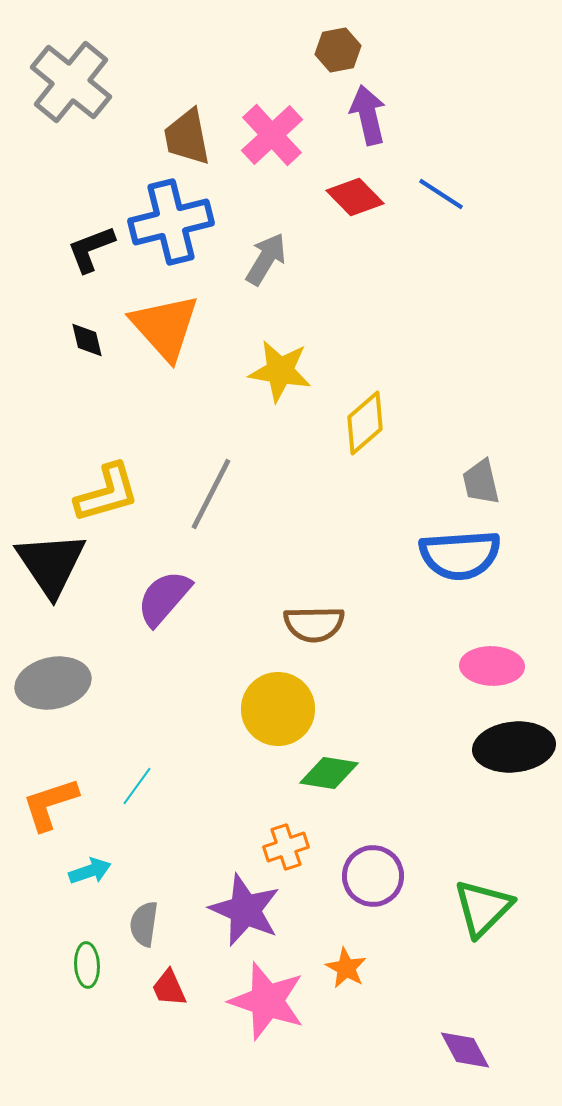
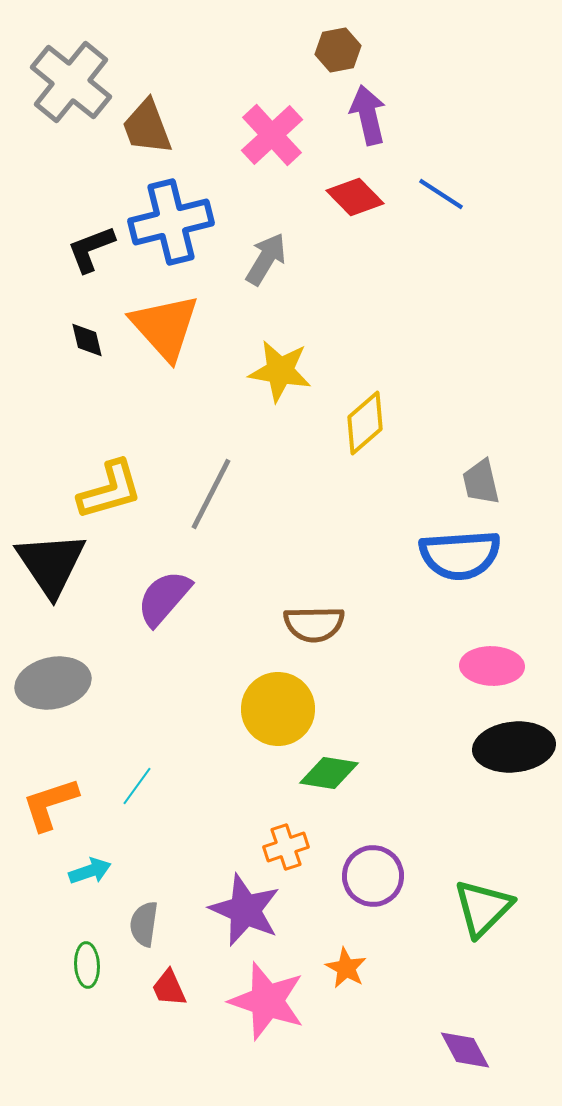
brown trapezoid: moved 40 px left, 10 px up; rotated 10 degrees counterclockwise
yellow L-shape: moved 3 px right, 3 px up
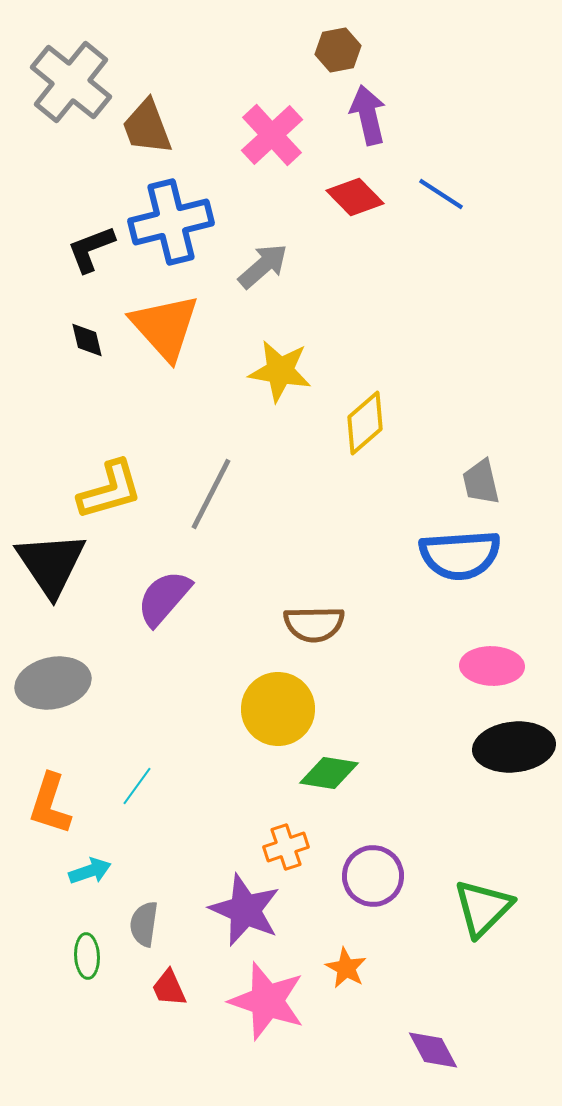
gray arrow: moved 3 px left, 7 px down; rotated 18 degrees clockwise
orange L-shape: rotated 54 degrees counterclockwise
green ellipse: moved 9 px up
purple diamond: moved 32 px left
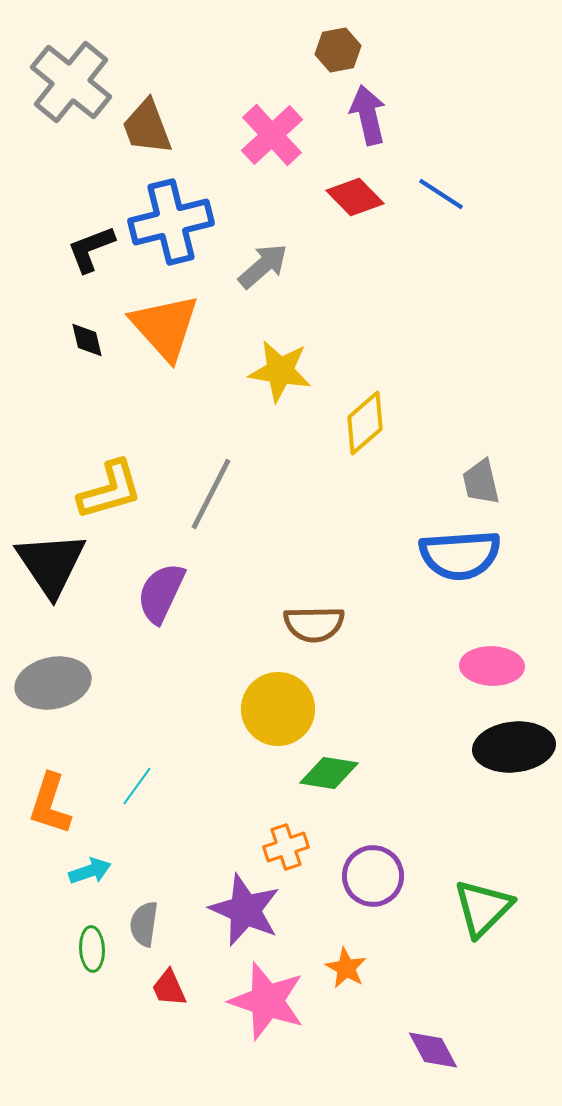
purple semicircle: moved 3 px left, 5 px up; rotated 16 degrees counterclockwise
green ellipse: moved 5 px right, 7 px up
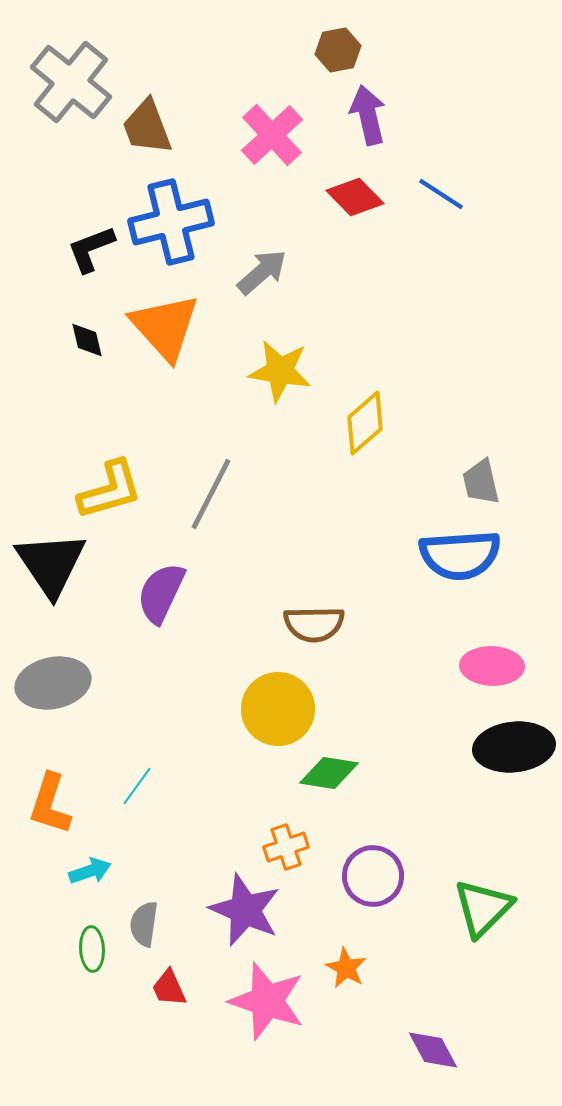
gray arrow: moved 1 px left, 6 px down
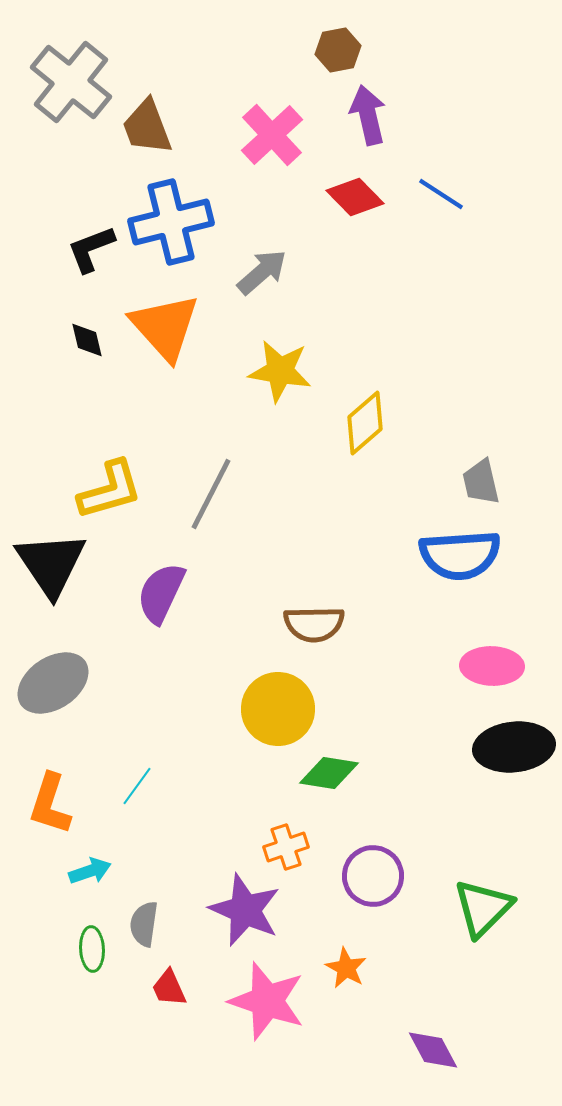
gray ellipse: rotated 22 degrees counterclockwise
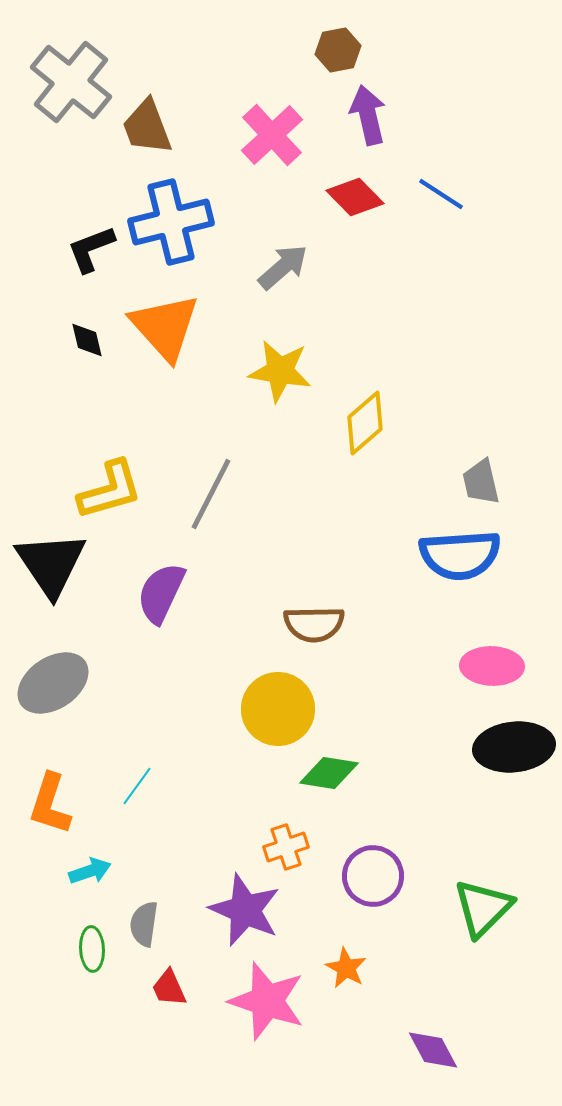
gray arrow: moved 21 px right, 5 px up
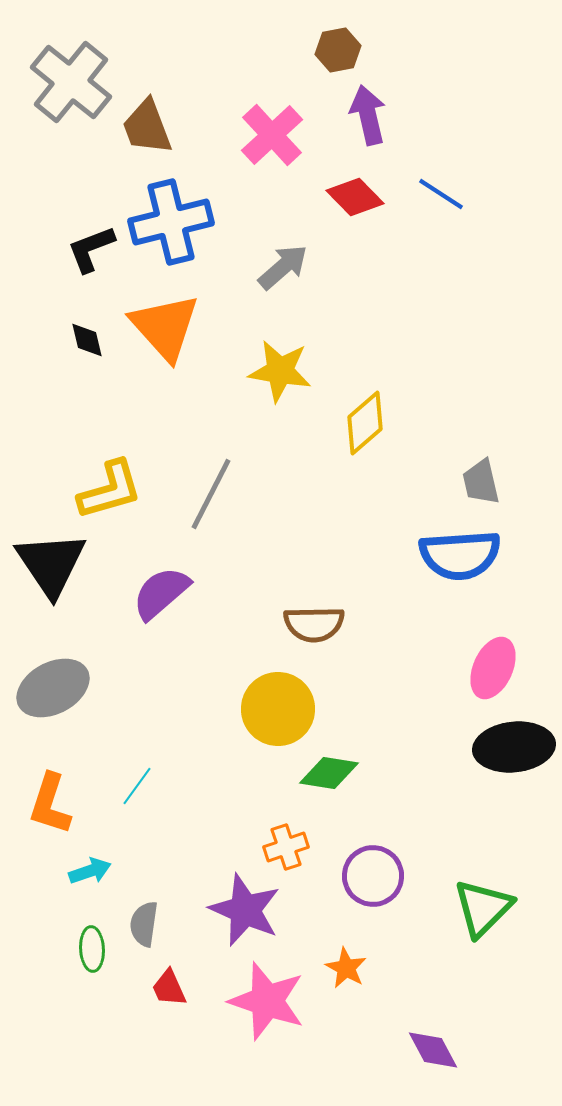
purple semicircle: rotated 24 degrees clockwise
pink ellipse: moved 1 px right, 2 px down; rotated 68 degrees counterclockwise
gray ellipse: moved 5 px down; rotated 6 degrees clockwise
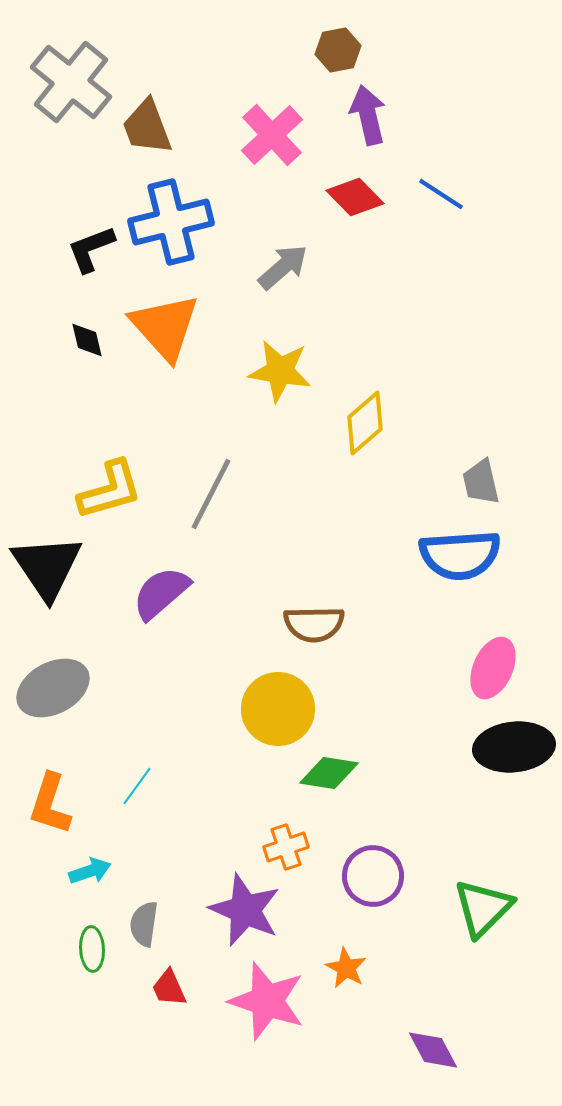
black triangle: moved 4 px left, 3 px down
